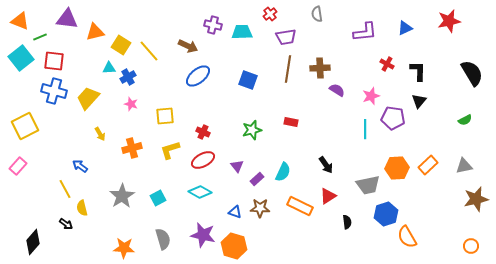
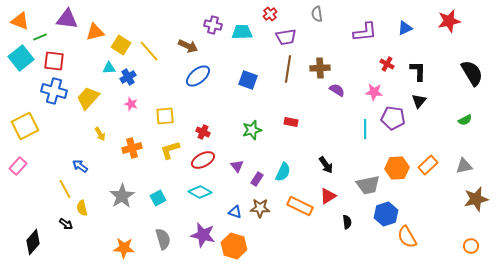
pink star at (371, 96): moved 3 px right, 4 px up; rotated 24 degrees clockwise
purple rectangle at (257, 179): rotated 16 degrees counterclockwise
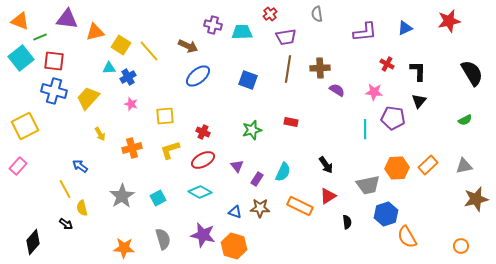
orange circle at (471, 246): moved 10 px left
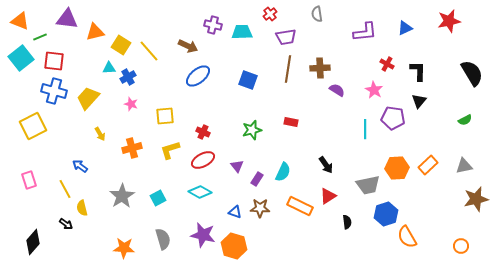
pink star at (374, 92): moved 2 px up; rotated 24 degrees clockwise
yellow square at (25, 126): moved 8 px right
pink rectangle at (18, 166): moved 11 px right, 14 px down; rotated 60 degrees counterclockwise
